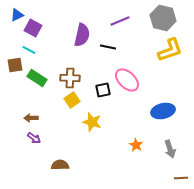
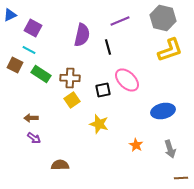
blue triangle: moved 7 px left
black line: rotated 63 degrees clockwise
brown square: rotated 35 degrees clockwise
green rectangle: moved 4 px right, 4 px up
yellow star: moved 7 px right, 2 px down
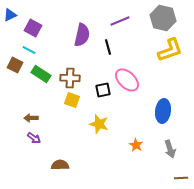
yellow square: rotated 35 degrees counterclockwise
blue ellipse: rotated 70 degrees counterclockwise
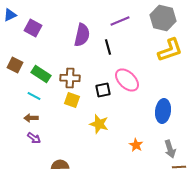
cyan line: moved 5 px right, 46 px down
brown line: moved 2 px left, 11 px up
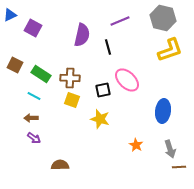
yellow star: moved 1 px right, 5 px up
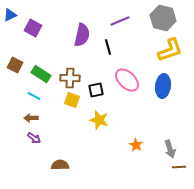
black square: moved 7 px left
blue ellipse: moved 25 px up
yellow star: moved 1 px left, 1 px down
